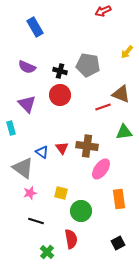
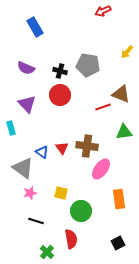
purple semicircle: moved 1 px left, 1 px down
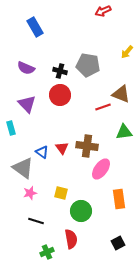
green cross: rotated 24 degrees clockwise
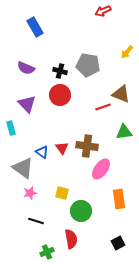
yellow square: moved 1 px right
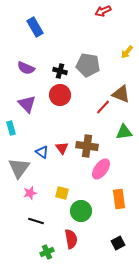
red line: rotated 28 degrees counterclockwise
gray triangle: moved 4 px left; rotated 30 degrees clockwise
